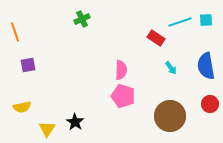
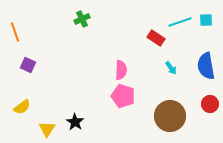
purple square: rotated 35 degrees clockwise
yellow semicircle: rotated 24 degrees counterclockwise
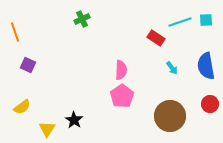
cyan arrow: moved 1 px right
pink pentagon: moved 1 px left; rotated 20 degrees clockwise
black star: moved 1 px left, 2 px up
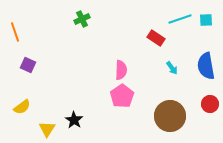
cyan line: moved 3 px up
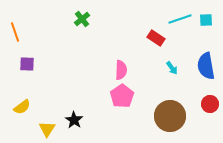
green cross: rotated 14 degrees counterclockwise
purple square: moved 1 px left, 1 px up; rotated 21 degrees counterclockwise
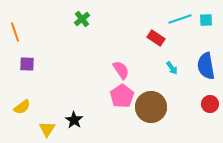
pink semicircle: rotated 36 degrees counterclockwise
brown circle: moved 19 px left, 9 px up
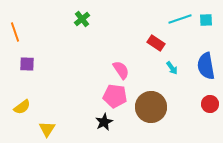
red rectangle: moved 5 px down
pink pentagon: moved 7 px left; rotated 30 degrees counterclockwise
black star: moved 30 px right, 2 px down; rotated 12 degrees clockwise
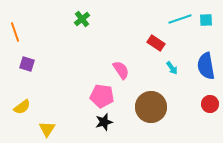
purple square: rotated 14 degrees clockwise
pink pentagon: moved 13 px left
black star: rotated 12 degrees clockwise
